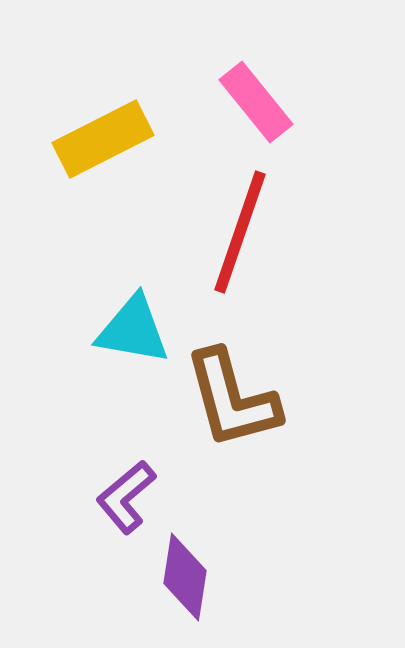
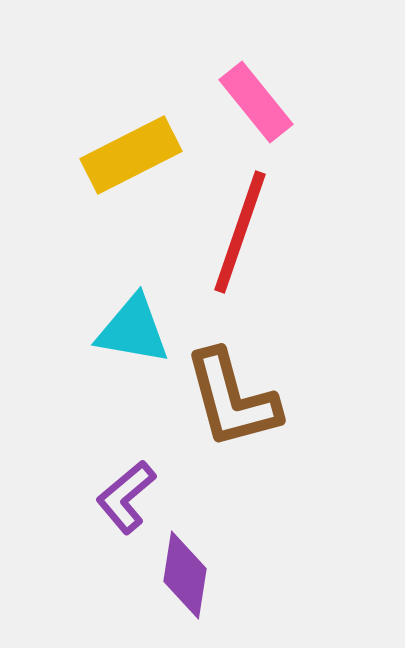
yellow rectangle: moved 28 px right, 16 px down
purple diamond: moved 2 px up
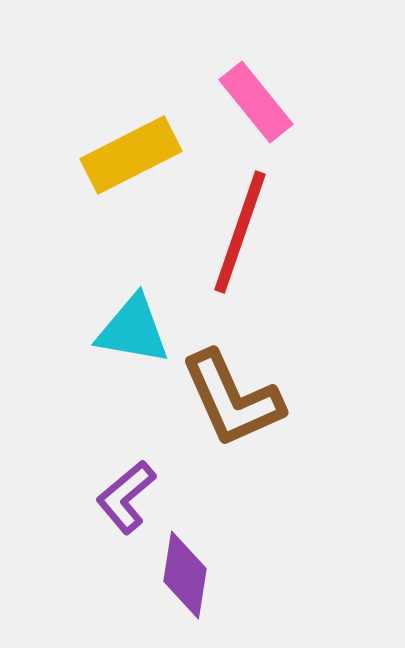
brown L-shape: rotated 9 degrees counterclockwise
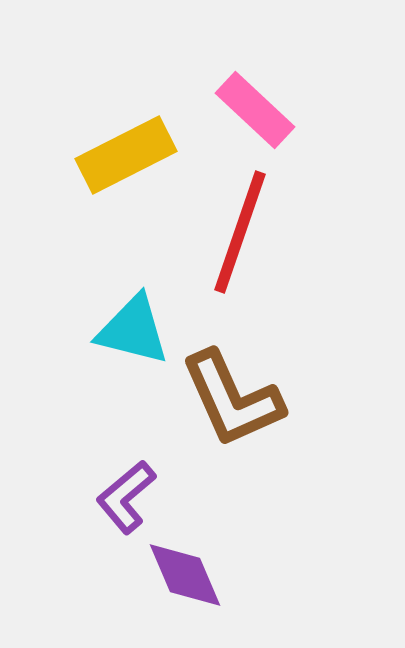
pink rectangle: moved 1 px left, 8 px down; rotated 8 degrees counterclockwise
yellow rectangle: moved 5 px left
cyan triangle: rotated 4 degrees clockwise
purple diamond: rotated 32 degrees counterclockwise
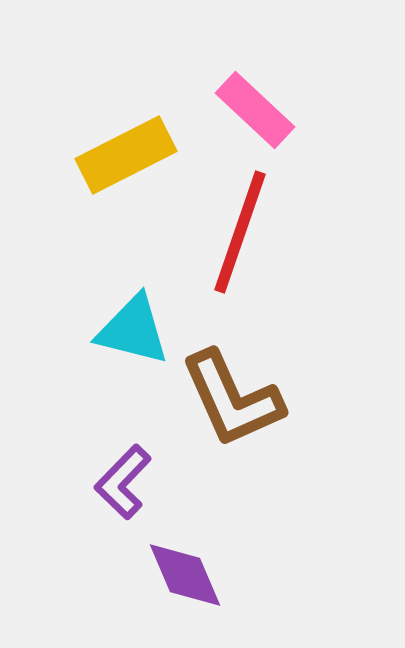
purple L-shape: moved 3 px left, 15 px up; rotated 6 degrees counterclockwise
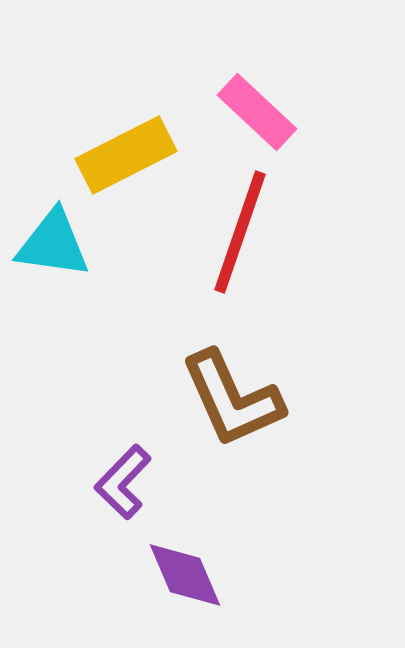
pink rectangle: moved 2 px right, 2 px down
cyan triangle: moved 80 px left, 86 px up; rotated 6 degrees counterclockwise
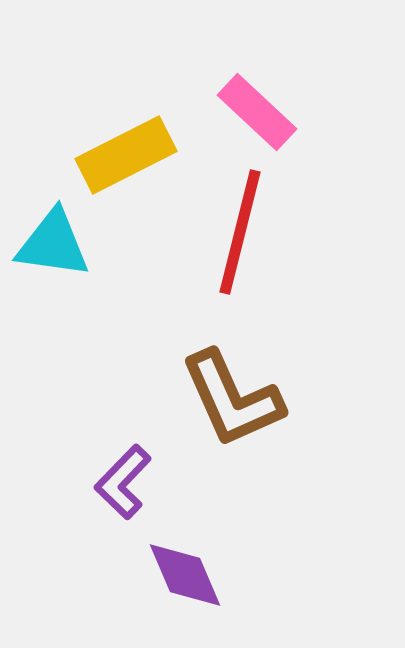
red line: rotated 5 degrees counterclockwise
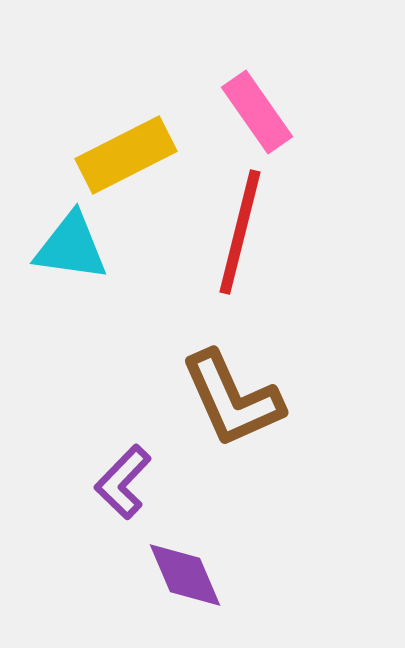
pink rectangle: rotated 12 degrees clockwise
cyan triangle: moved 18 px right, 3 px down
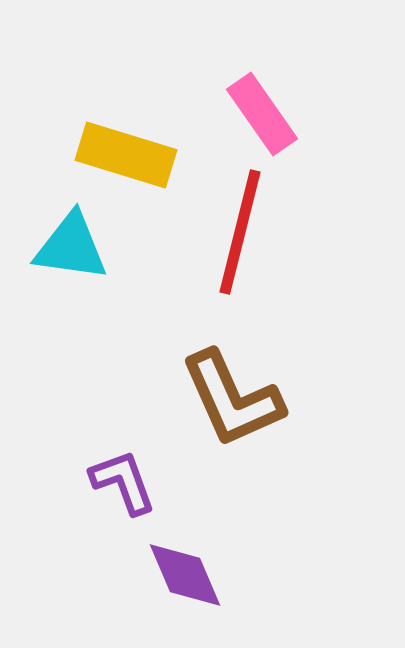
pink rectangle: moved 5 px right, 2 px down
yellow rectangle: rotated 44 degrees clockwise
purple L-shape: rotated 116 degrees clockwise
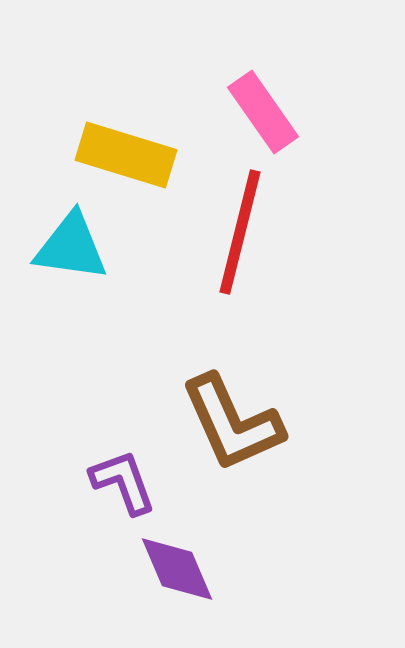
pink rectangle: moved 1 px right, 2 px up
brown L-shape: moved 24 px down
purple diamond: moved 8 px left, 6 px up
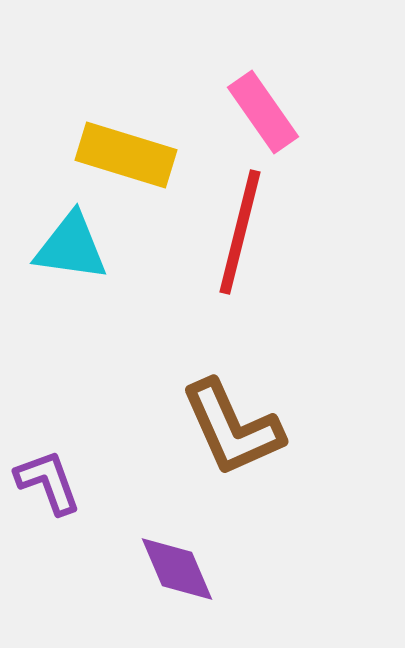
brown L-shape: moved 5 px down
purple L-shape: moved 75 px left
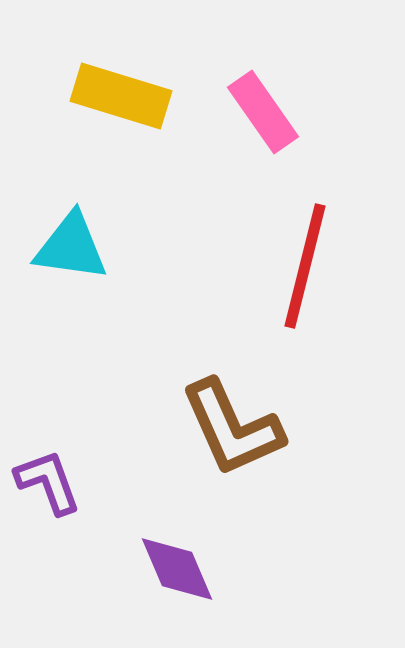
yellow rectangle: moved 5 px left, 59 px up
red line: moved 65 px right, 34 px down
